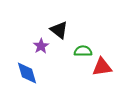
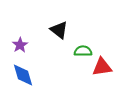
purple star: moved 21 px left, 1 px up
blue diamond: moved 4 px left, 2 px down
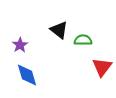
green semicircle: moved 11 px up
red triangle: rotated 45 degrees counterclockwise
blue diamond: moved 4 px right
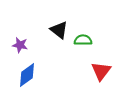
purple star: rotated 28 degrees counterclockwise
red triangle: moved 1 px left, 4 px down
blue diamond: rotated 70 degrees clockwise
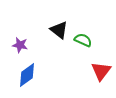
green semicircle: rotated 24 degrees clockwise
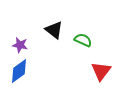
black triangle: moved 5 px left
blue diamond: moved 8 px left, 4 px up
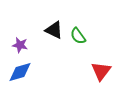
black triangle: rotated 12 degrees counterclockwise
green semicircle: moved 5 px left, 4 px up; rotated 150 degrees counterclockwise
blue diamond: moved 1 px right, 1 px down; rotated 20 degrees clockwise
